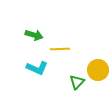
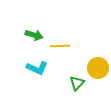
yellow line: moved 3 px up
yellow circle: moved 2 px up
green triangle: moved 1 px down
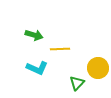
yellow line: moved 3 px down
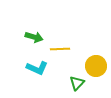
green arrow: moved 2 px down
yellow circle: moved 2 px left, 2 px up
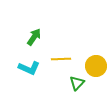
green arrow: rotated 72 degrees counterclockwise
yellow line: moved 1 px right, 10 px down
cyan L-shape: moved 8 px left
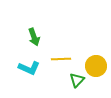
green arrow: rotated 126 degrees clockwise
green triangle: moved 3 px up
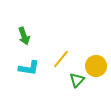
green arrow: moved 10 px left, 1 px up
yellow line: rotated 48 degrees counterclockwise
cyan L-shape: rotated 15 degrees counterclockwise
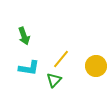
green triangle: moved 23 px left
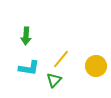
green arrow: moved 2 px right; rotated 24 degrees clockwise
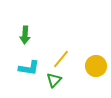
green arrow: moved 1 px left, 1 px up
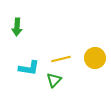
green arrow: moved 8 px left, 8 px up
yellow line: rotated 36 degrees clockwise
yellow circle: moved 1 px left, 8 px up
